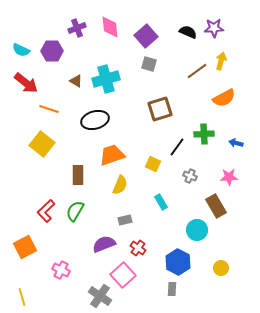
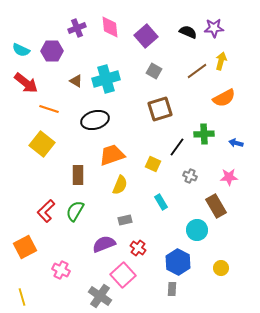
gray square at (149, 64): moved 5 px right, 7 px down; rotated 14 degrees clockwise
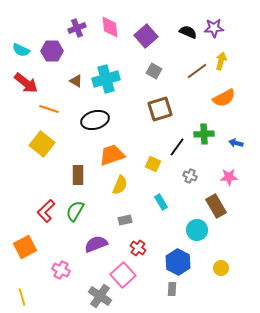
purple semicircle at (104, 244): moved 8 px left
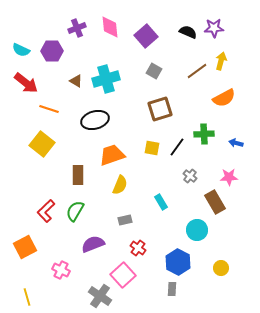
yellow square at (153, 164): moved 1 px left, 16 px up; rotated 14 degrees counterclockwise
gray cross at (190, 176): rotated 16 degrees clockwise
brown rectangle at (216, 206): moved 1 px left, 4 px up
purple semicircle at (96, 244): moved 3 px left
yellow line at (22, 297): moved 5 px right
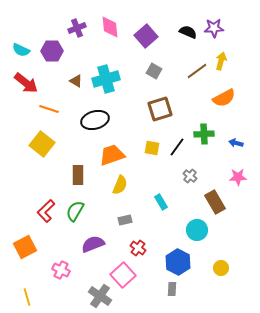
pink star at (229, 177): moved 9 px right
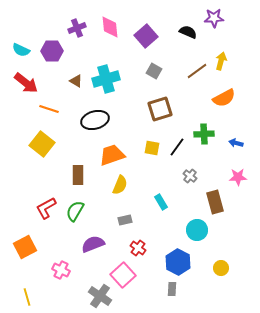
purple star at (214, 28): moved 10 px up
brown rectangle at (215, 202): rotated 15 degrees clockwise
red L-shape at (46, 211): moved 3 px up; rotated 15 degrees clockwise
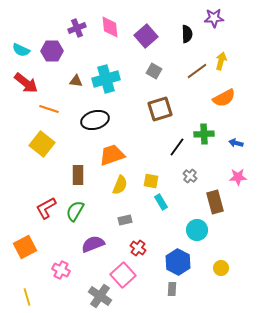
black semicircle at (188, 32): moved 1 px left, 2 px down; rotated 66 degrees clockwise
brown triangle at (76, 81): rotated 24 degrees counterclockwise
yellow square at (152, 148): moved 1 px left, 33 px down
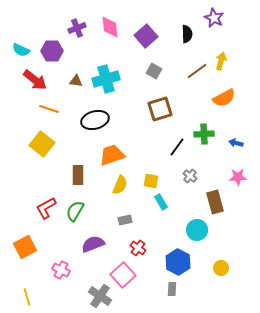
purple star at (214, 18): rotated 30 degrees clockwise
red arrow at (26, 83): moved 9 px right, 3 px up
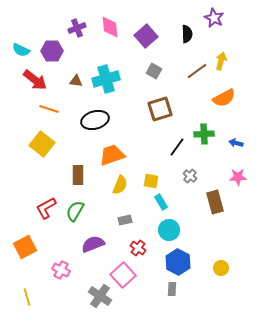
cyan circle at (197, 230): moved 28 px left
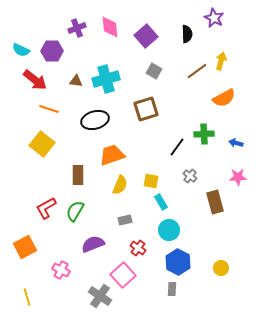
brown square at (160, 109): moved 14 px left
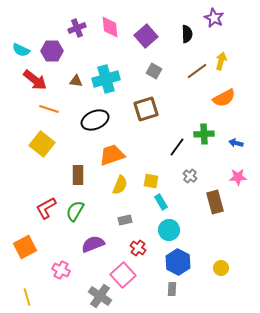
black ellipse at (95, 120): rotated 8 degrees counterclockwise
